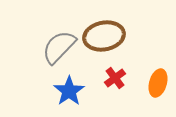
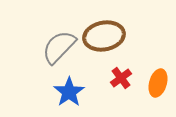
red cross: moved 6 px right
blue star: moved 1 px down
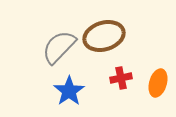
brown ellipse: rotated 6 degrees counterclockwise
red cross: rotated 25 degrees clockwise
blue star: moved 1 px up
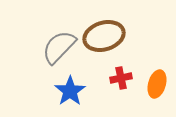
orange ellipse: moved 1 px left, 1 px down
blue star: moved 1 px right
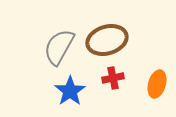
brown ellipse: moved 3 px right, 4 px down
gray semicircle: rotated 15 degrees counterclockwise
red cross: moved 8 px left
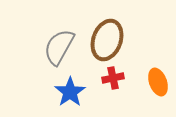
brown ellipse: rotated 54 degrees counterclockwise
orange ellipse: moved 1 px right, 2 px up; rotated 36 degrees counterclockwise
blue star: moved 1 px down
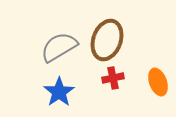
gray semicircle: rotated 30 degrees clockwise
blue star: moved 11 px left
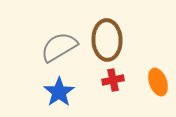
brown ellipse: rotated 21 degrees counterclockwise
red cross: moved 2 px down
